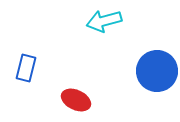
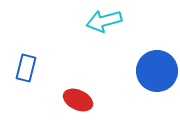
red ellipse: moved 2 px right
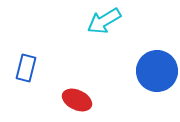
cyan arrow: rotated 16 degrees counterclockwise
red ellipse: moved 1 px left
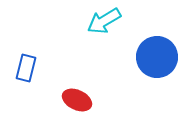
blue circle: moved 14 px up
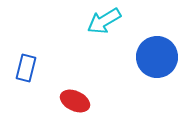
red ellipse: moved 2 px left, 1 px down
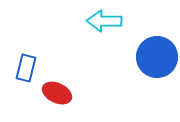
cyan arrow: rotated 32 degrees clockwise
red ellipse: moved 18 px left, 8 px up
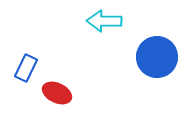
blue rectangle: rotated 12 degrees clockwise
